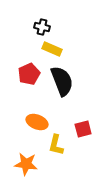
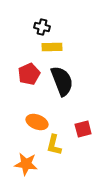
yellow rectangle: moved 2 px up; rotated 24 degrees counterclockwise
yellow L-shape: moved 2 px left
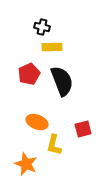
orange star: rotated 15 degrees clockwise
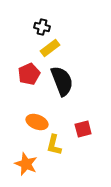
yellow rectangle: moved 2 px left, 1 px down; rotated 36 degrees counterclockwise
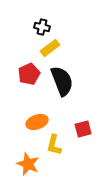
orange ellipse: rotated 40 degrees counterclockwise
orange star: moved 2 px right
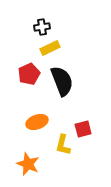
black cross: rotated 21 degrees counterclockwise
yellow rectangle: rotated 12 degrees clockwise
yellow L-shape: moved 9 px right
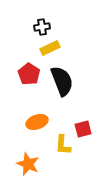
red pentagon: rotated 15 degrees counterclockwise
yellow L-shape: rotated 10 degrees counterclockwise
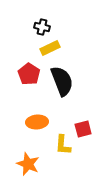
black cross: rotated 21 degrees clockwise
orange ellipse: rotated 15 degrees clockwise
